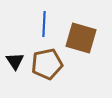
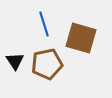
blue line: rotated 20 degrees counterclockwise
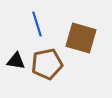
blue line: moved 7 px left
black triangle: moved 1 px right; rotated 48 degrees counterclockwise
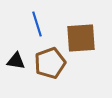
brown square: rotated 20 degrees counterclockwise
brown pentagon: moved 3 px right, 1 px up; rotated 8 degrees counterclockwise
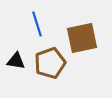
brown square: moved 1 px right; rotated 8 degrees counterclockwise
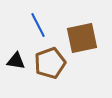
blue line: moved 1 px right, 1 px down; rotated 10 degrees counterclockwise
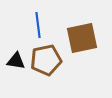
blue line: rotated 20 degrees clockwise
brown pentagon: moved 4 px left, 3 px up; rotated 8 degrees clockwise
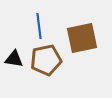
blue line: moved 1 px right, 1 px down
black triangle: moved 2 px left, 2 px up
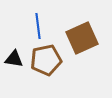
blue line: moved 1 px left
brown square: rotated 12 degrees counterclockwise
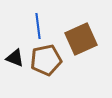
brown square: moved 1 px left, 1 px down
black triangle: moved 1 px right, 1 px up; rotated 12 degrees clockwise
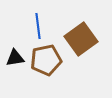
brown square: rotated 12 degrees counterclockwise
black triangle: rotated 30 degrees counterclockwise
